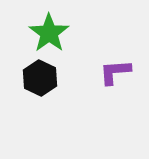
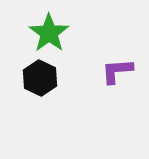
purple L-shape: moved 2 px right, 1 px up
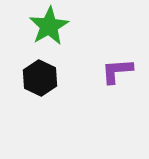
green star: moved 7 px up; rotated 6 degrees clockwise
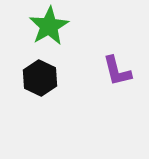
purple L-shape: rotated 100 degrees counterclockwise
